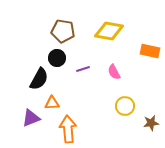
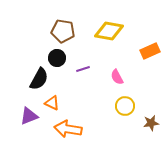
orange rectangle: rotated 36 degrees counterclockwise
pink semicircle: moved 3 px right, 5 px down
orange triangle: rotated 28 degrees clockwise
purple triangle: moved 2 px left, 2 px up
orange arrow: rotated 76 degrees counterclockwise
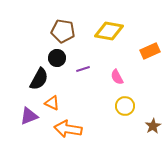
brown star: moved 2 px right, 3 px down; rotated 21 degrees counterclockwise
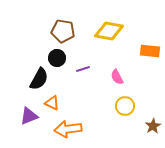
orange rectangle: rotated 30 degrees clockwise
orange arrow: rotated 16 degrees counterclockwise
